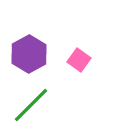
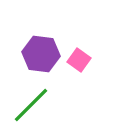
purple hexagon: moved 12 px right; rotated 24 degrees counterclockwise
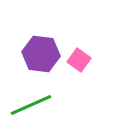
green line: rotated 21 degrees clockwise
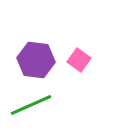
purple hexagon: moved 5 px left, 6 px down
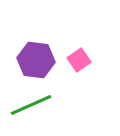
pink square: rotated 20 degrees clockwise
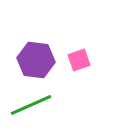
pink square: rotated 15 degrees clockwise
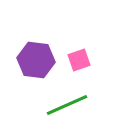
green line: moved 36 px right
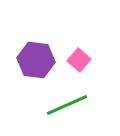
pink square: rotated 30 degrees counterclockwise
